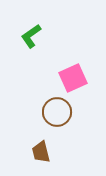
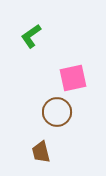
pink square: rotated 12 degrees clockwise
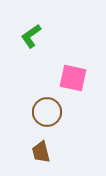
pink square: rotated 24 degrees clockwise
brown circle: moved 10 px left
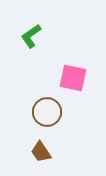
brown trapezoid: rotated 20 degrees counterclockwise
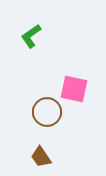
pink square: moved 1 px right, 11 px down
brown trapezoid: moved 5 px down
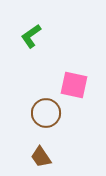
pink square: moved 4 px up
brown circle: moved 1 px left, 1 px down
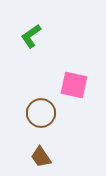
brown circle: moved 5 px left
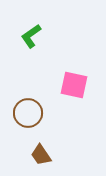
brown circle: moved 13 px left
brown trapezoid: moved 2 px up
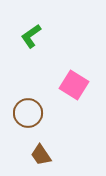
pink square: rotated 20 degrees clockwise
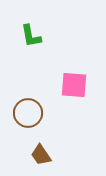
green L-shape: rotated 65 degrees counterclockwise
pink square: rotated 28 degrees counterclockwise
